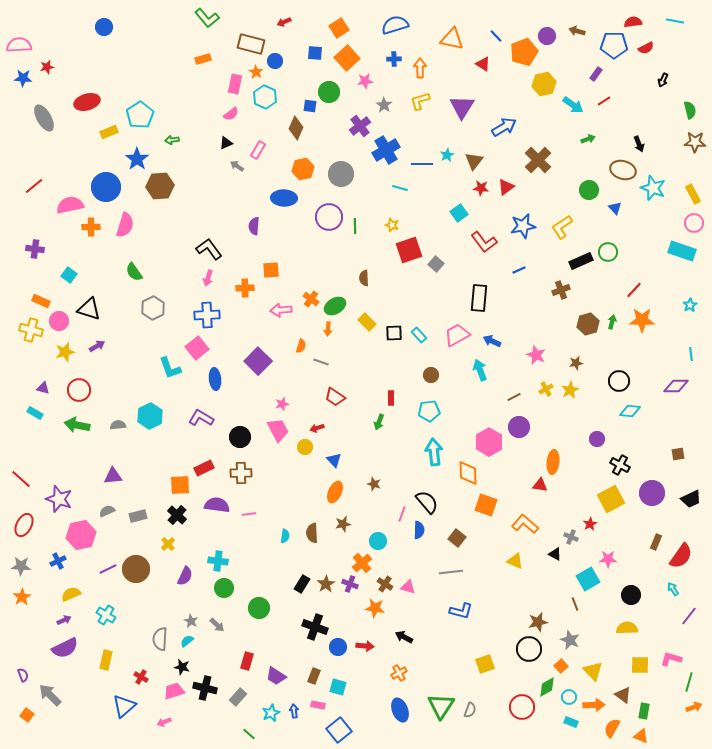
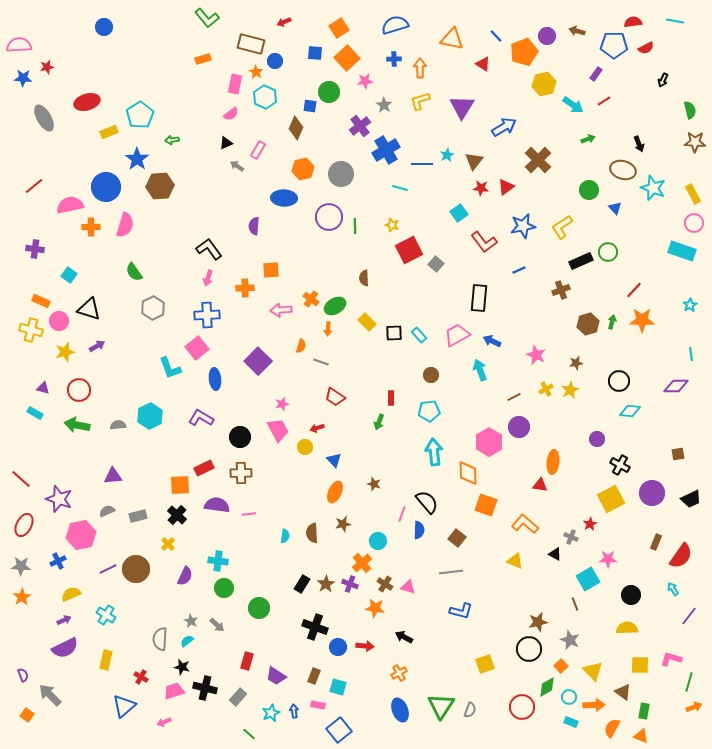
red square at (409, 250): rotated 8 degrees counterclockwise
brown triangle at (623, 695): moved 3 px up
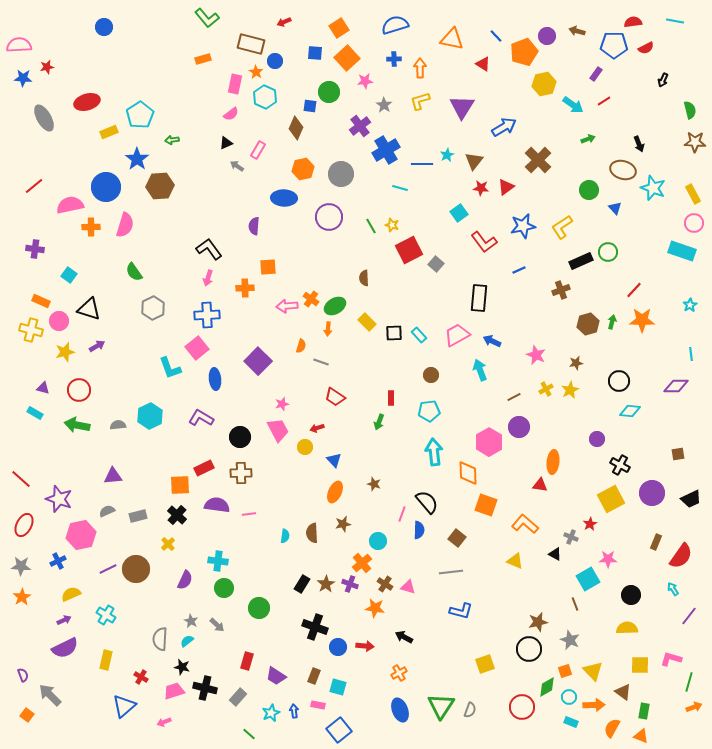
green line at (355, 226): moved 16 px right; rotated 28 degrees counterclockwise
orange square at (271, 270): moved 3 px left, 3 px up
pink arrow at (281, 310): moved 6 px right, 4 px up
purple semicircle at (185, 576): moved 4 px down
orange square at (561, 666): moved 4 px right, 5 px down; rotated 24 degrees clockwise
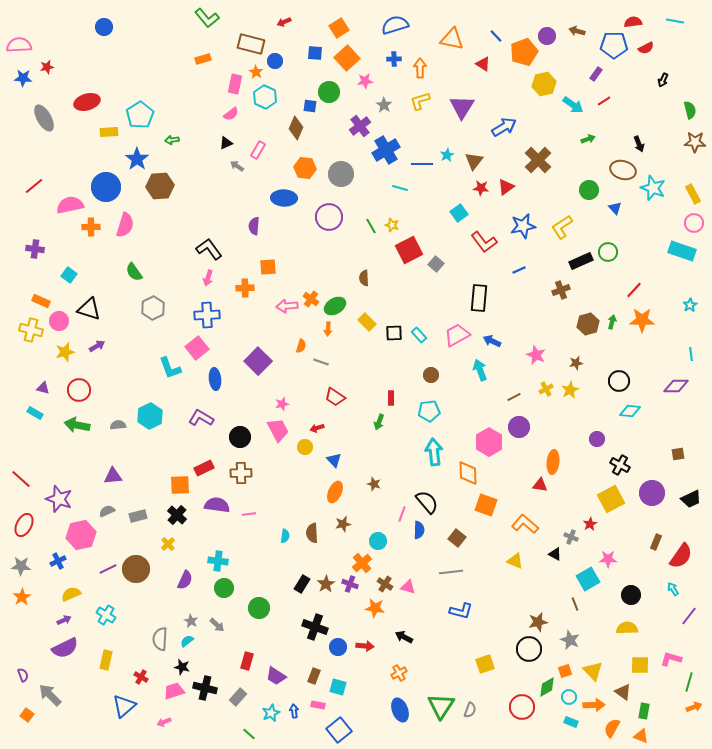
yellow rectangle at (109, 132): rotated 18 degrees clockwise
orange hexagon at (303, 169): moved 2 px right, 1 px up; rotated 20 degrees clockwise
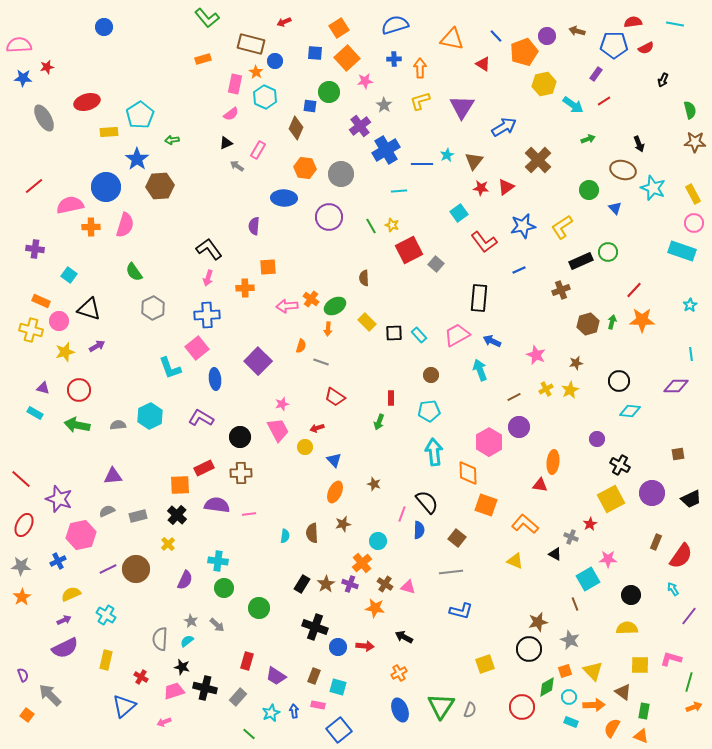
cyan line at (675, 21): moved 3 px down
cyan line at (400, 188): moved 1 px left, 3 px down; rotated 21 degrees counterclockwise
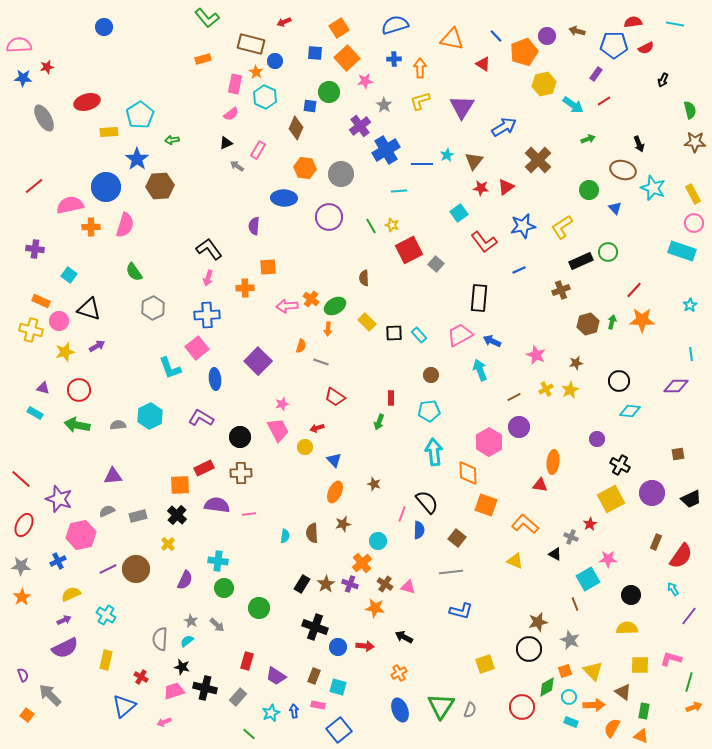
pink trapezoid at (457, 335): moved 3 px right
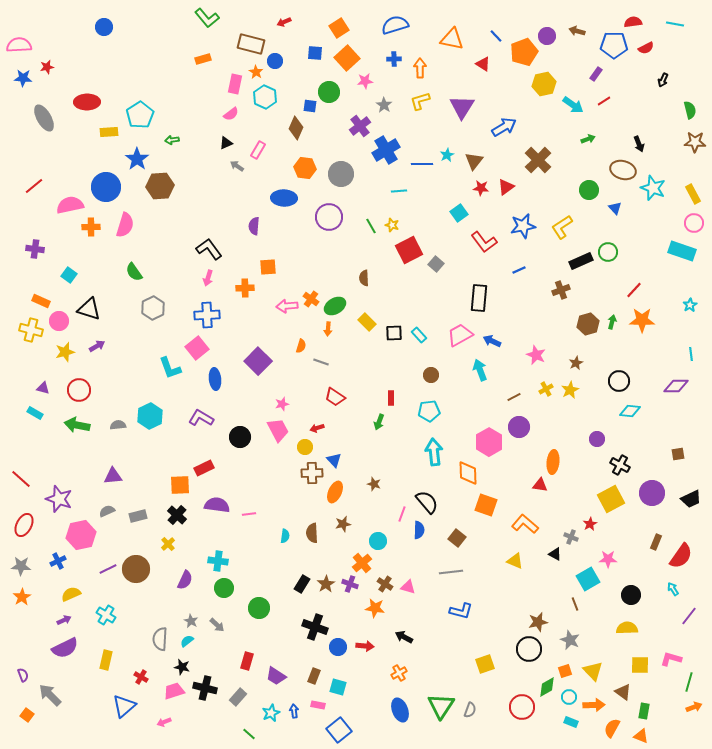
red ellipse at (87, 102): rotated 15 degrees clockwise
brown star at (576, 363): rotated 16 degrees counterclockwise
brown cross at (241, 473): moved 71 px right
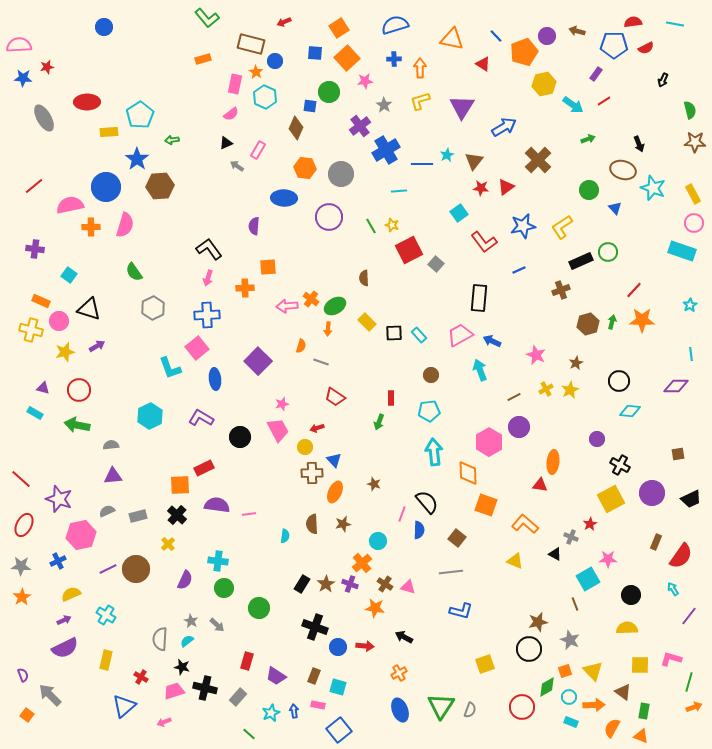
gray semicircle at (118, 425): moved 7 px left, 20 px down
brown semicircle at (312, 533): moved 9 px up
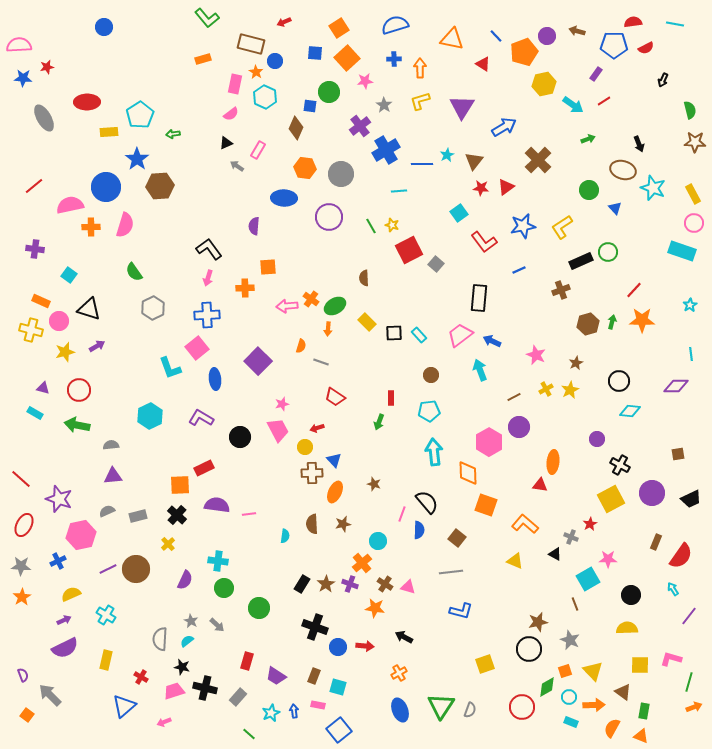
green arrow at (172, 140): moved 1 px right, 6 px up
pink trapezoid at (460, 335): rotated 8 degrees counterclockwise
